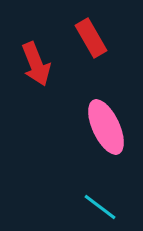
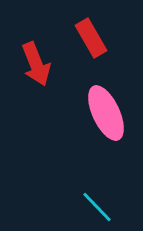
pink ellipse: moved 14 px up
cyan line: moved 3 px left; rotated 9 degrees clockwise
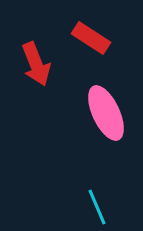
red rectangle: rotated 27 degrees counterclockwise
cyan line: rotated 21 degrees clockwise
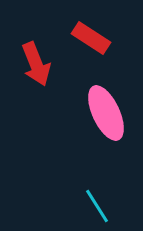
cyan line: moved 1 px up; rotated 9 degrees counterclockwise
